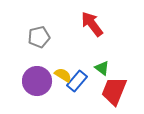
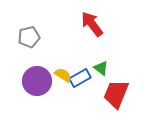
gray pentagon: moved 10 px left
green triangle: moved 1 px left
blue rectangle: moved 3 px right, 3 px up; rotated 20 degrees clockwise
red trapezoid: moved 2 px right, 3 px down
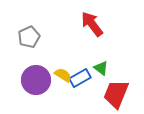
gray pentagon: rotated 10 degrees counterclockwise
purple circle: moved 1 px left, 1 px up
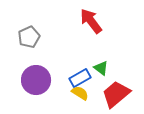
red arrow: moved 1 px left, 3 px up
yellow semicircle: moved 17 px right, 18 px down
red trapezoid: rotated 28 degrees clockwise
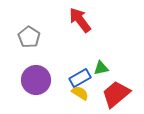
red arrow: moved 11 px left, 1 px up
gray pentagon: rotated 15 degrees counterclockwise
green triangle: rotated 49 degrees counterclockwise
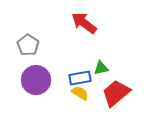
red arrow: moved 4 px right, 3 px down; rotated 16 degrees counterclockwise
gray pentagon: moved 1 px left, 8 px down
blue rectangle: rotated 20 degrees clockwise
red trapezoid: moved 1 px up
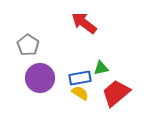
purple circle: moved 4 px right, 2 px up
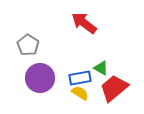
green triangle: rotated 42 degrees clockwise
red trapezoid: moved 2 px left, 5 px up
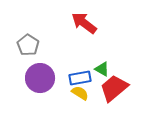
green triangle: moved 1 px right, 1 px down
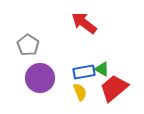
blue rectangle: moved 4 px right, 6 px up
yellow semicircle: moved 1 px up; rotated 36 degrees clockwise
